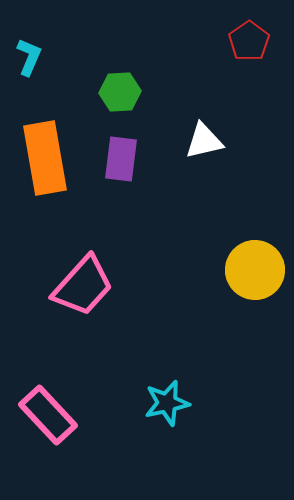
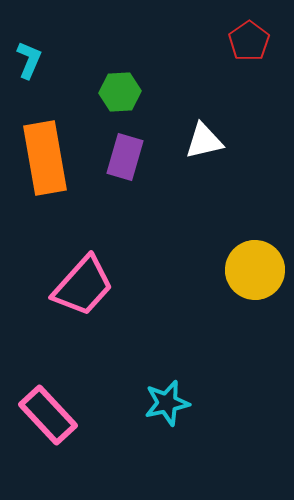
cyan L-shape: moved 3 px down
purple rectangle: moved 4 px right, 2 px up; rotated 9 degrees clockwise
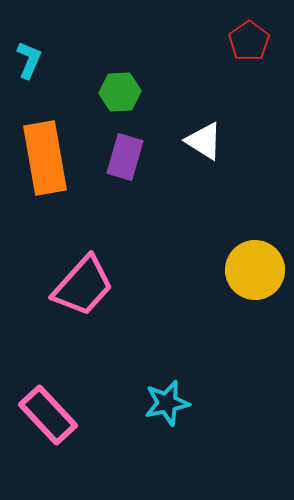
white triangle: rotated 45 degrees clockwise
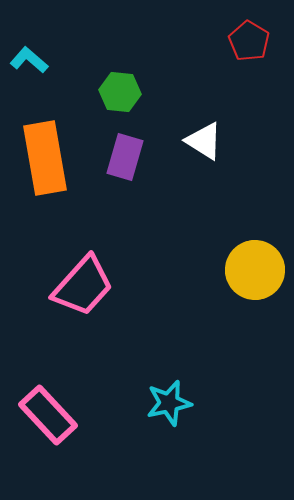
red pentagon: rotated 6 degrees counterclockwise
cyan L-shape: rotated 72 degrees counterclockwise
green hexagon: rotated 9 degrees clockwise
cyan star: moved 2 px right
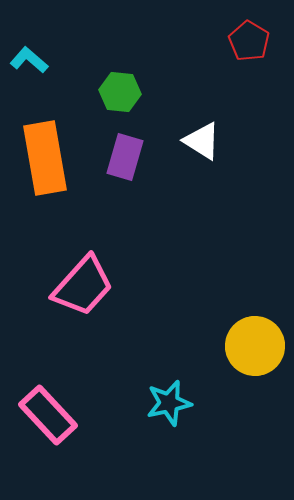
white triangle: moved 2 px left
yellow circle: moved 76 px down
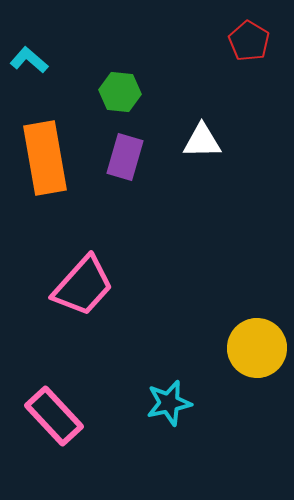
white triangle: rotated 33 degrees counterclockwise
yellow circle: moved 2 px right, 2 px down
pink rectangle: moved 6 px right, 1 px down
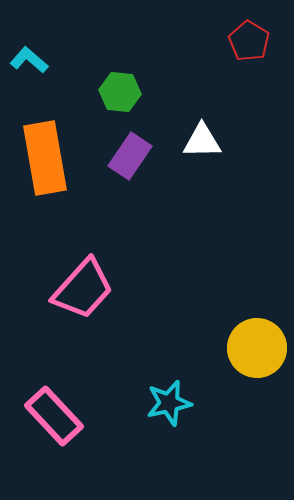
purple rectangle: moved 5 px right, 1 px up; rotated 18 degrees clockwise
pink trapezoid: moved 3 px down
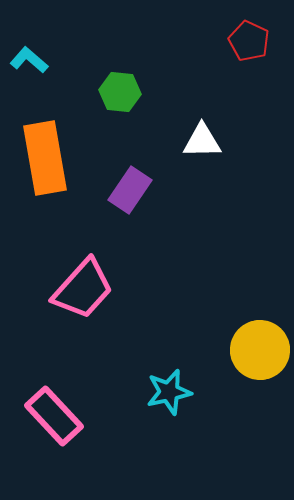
red pentagon: rotated 6 degrees counterclockwise
purple rectangle: moved 34 px down
yellow circle: moved 3 px right, 2 px down
cyan star: moved 11 px up
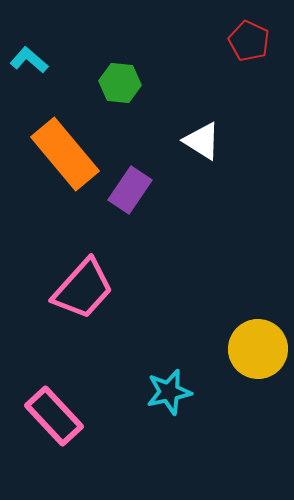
green hexagon: moved 9 px up
white triangle: rotated 33 degrees clockwise
orange rectangle: moved 20 px right, 4 px up; rotated 30 degrees counterclockwise
yellow circle: moved 2 px left, 1 px up
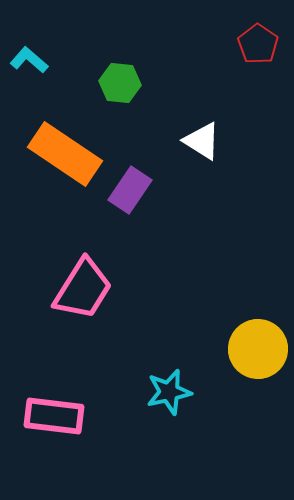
red pentagon: moved 9 px right, 3 px down; rotated 9 degrees clockwise
orange rectangle: rotated 16 degrees counterclockwise
pink trapezoid: rotated 10 degrees counterclockwise
pink rectangle: rotated 40 degrees counterclockwise
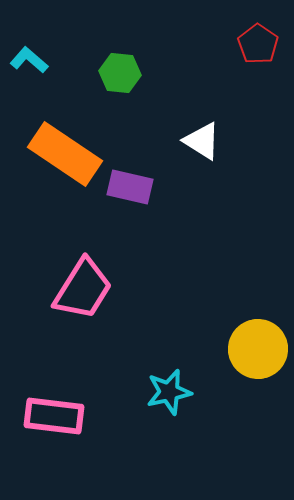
green hexagon: moved 10 px up
purple rectangle: moved 3 px up; rotated 69 degrees clockwise
